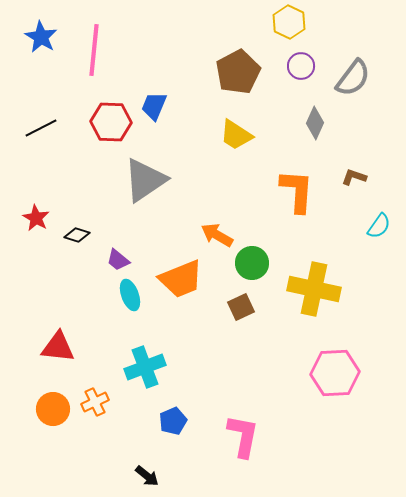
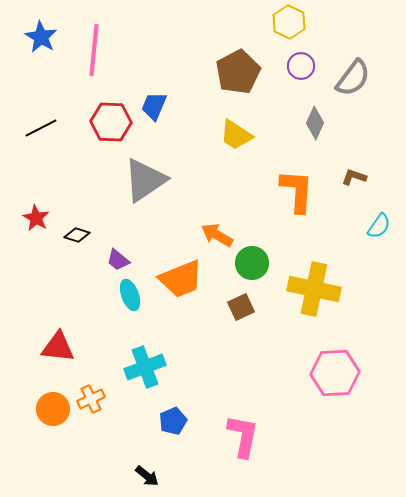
orange cross: moved 4 px left, 3 px up
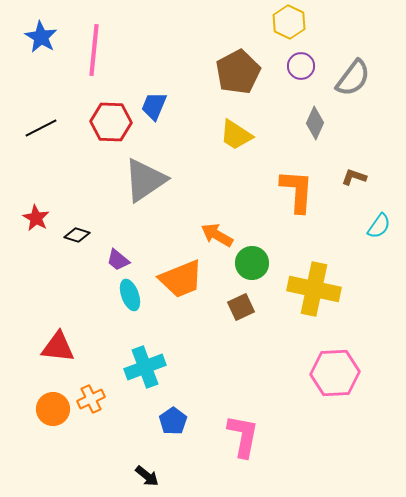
blue pentagon: rotated 12 degrees counterclockwise
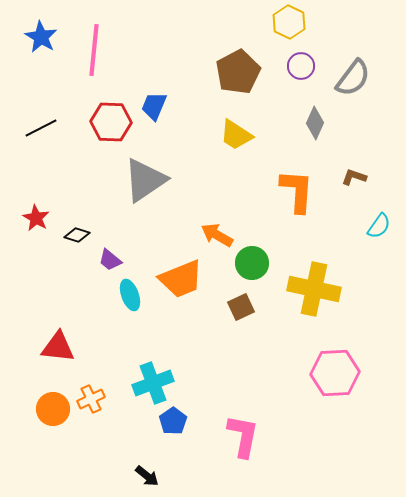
purple trapezoid: moved 8 px left
cyan cross: moved 8 px right, 16 px down
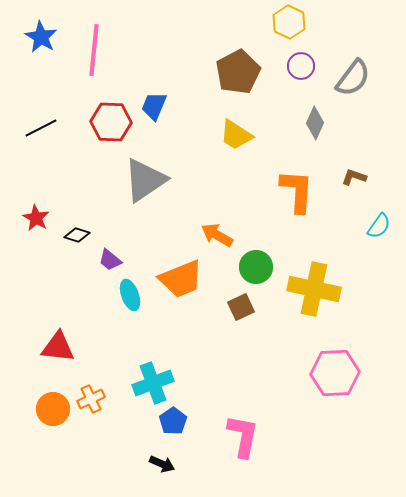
green circle: moved 4 px right, 4 px down
black arrow: moved 15 px right, 12 px up; rotated 15 degrees counterclockwise
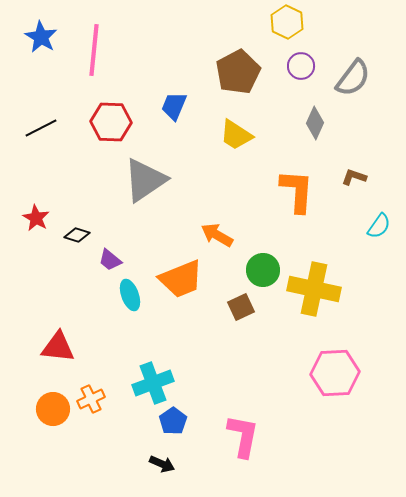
yellow hexagon: moved 2 px left
blue trapezoid: moved 20 px right
green circle: moved 7 px right, 3 px down
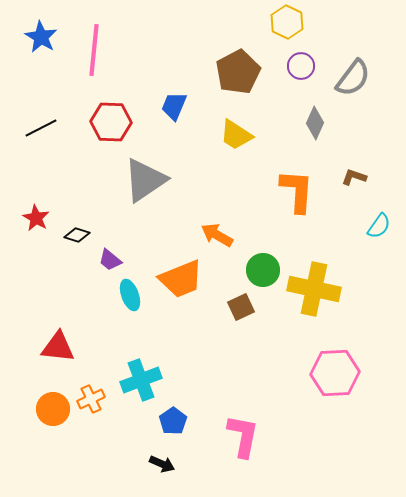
cyan cross: moved 12 px left, 3 px up
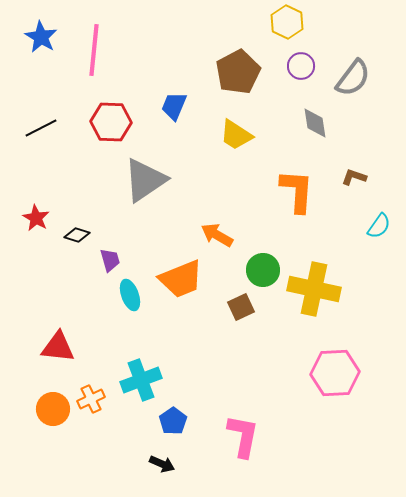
gray diamond: rotated 32 degrees counterclockwise
purple trapezoid: rotated 145 degrees counterclockwise
